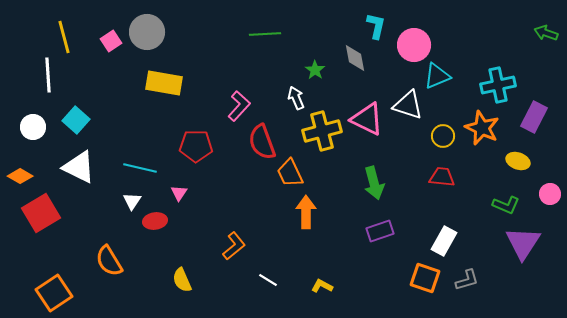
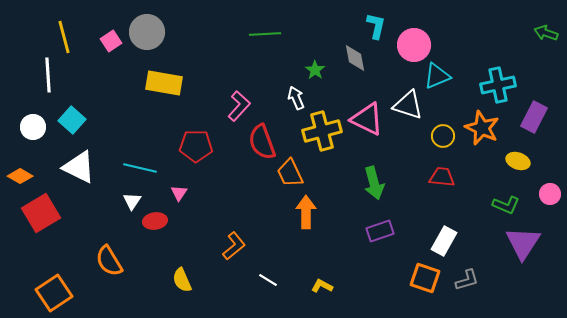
cyan square at (76, 120): moved 4 px left
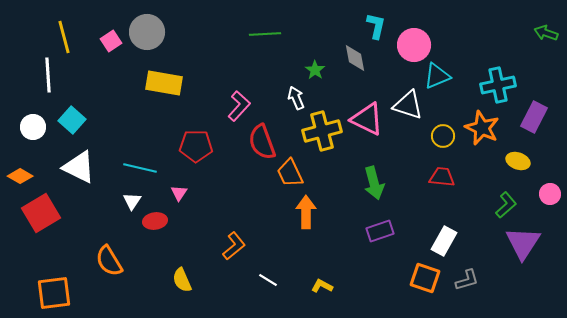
green L-shape at (506, 205): rotated 64 degrees counterclockwise
orange square at (54, 293): rotated 27 degrees clockwise
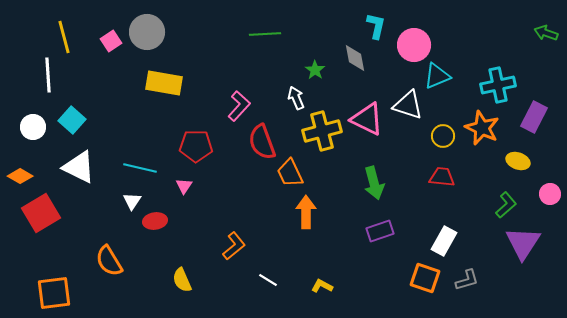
pink triangle at (179, 193): moved 5 px right, 7 px up
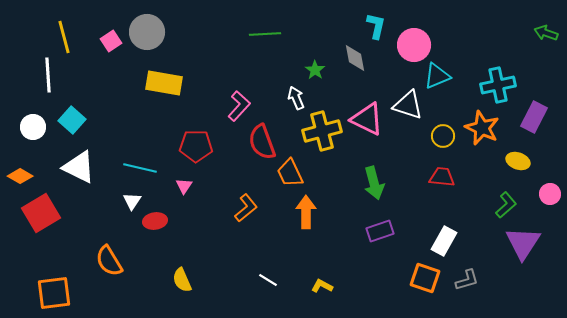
orange L-shape at (234, 246): moved 12 px right, 38 px up
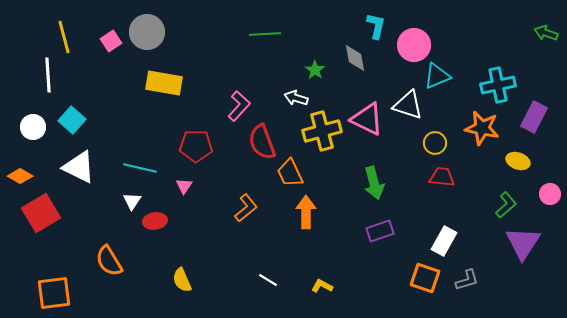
white arrow at (296, 98): rotated 50 degrees counterclockwise
orange star at (482, 128): rotated 12 degrees counterclockwise
yellow circle at (443, 136): moved 8 px left, 7 px down
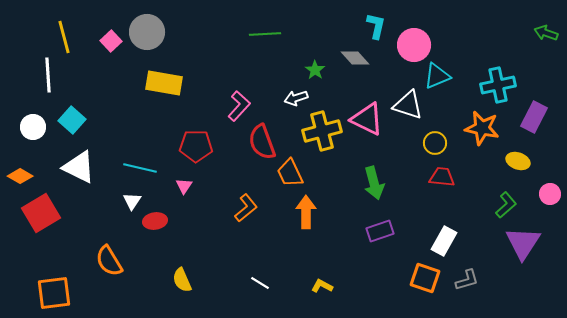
pink square at (111, 41): rotated 10 degrees counterclockwise
gray diamond at (355, 58): rotated 32 degrees counterclockwise
white arrow at (296, 98): rotated 35 degrees counterclockwise
white line at (268, 280): moved 8 px left, 3 px down
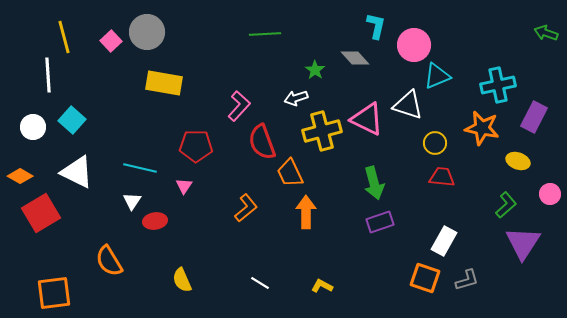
white triangle at (79, 167): moved 2 px left, 5 px down
purple rectangle at (380, 231): moved 9 px up
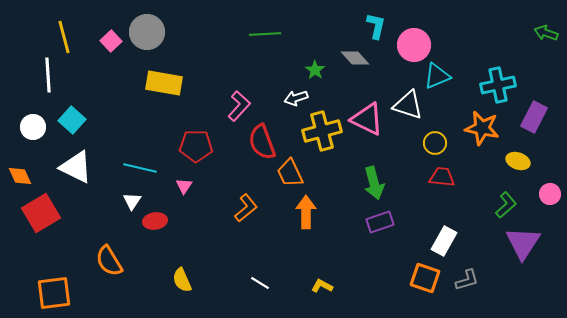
white triangle at (77, 172): moved 1 px left, 5 px up
orange diamond at (20, 176): rotated 35 degrees clockwise
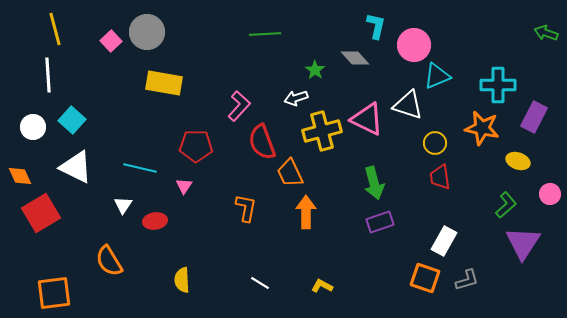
yellow line at (64, 37): moved 9 px left, 8 px up
cyan cross at (498, 85): rotated 12 degrees clockwise
red trapezoid at (442, 177): moved 2 px left; rotated 104 degrees counterclockwise
white triangle at (132, 201): moved 9 px left, 4 px down
orange L-shape at (246, 208): rotated 40 degrees counterclockwise
yellow semicircle at (182, 280): rotated 20 degrees clockwise
